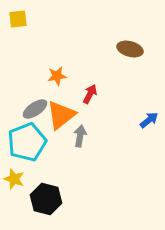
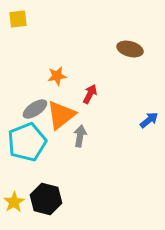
yellow star: moved 23 px down; rotated 20 degrees clockwise
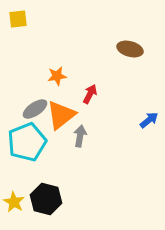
yellow star: rotated 10 degrees counterclockwise
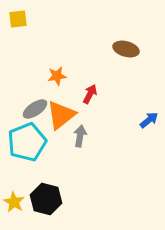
brown ellipse: moved 4 px left
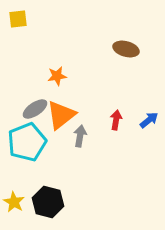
red arrow: moved 26 px right, 26 px down; rotated 18 degrees counterclockwise
black hexagon: moved 2 px right, 3 px down
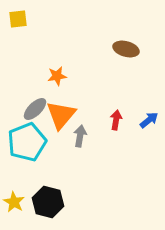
gray ellipse: rotated 10 degrees counterclockwise
orange triangle: rotated 12 degrees counterclockwise
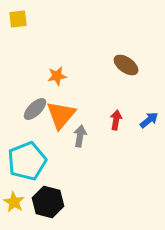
brown ellipse: moved 16 px down; rotated 20 degrees clockwise
cyan pentagon: moved 19 px down
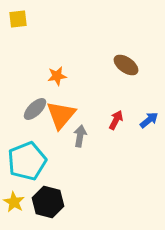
red arrow: rotated 18 degrees clockwise
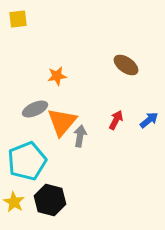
gray ellipse: rotated 20 degrees clockwise
orange triangle: moved 1 px right, 7 px down
black hexagon: moved 2 px right, 2 px up
